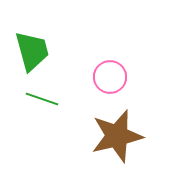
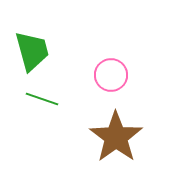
pink circle: moved 1 px right, 2 px up
brown star: moved 1 px left, 1 px down; rotated 22 degrees counterclockwise
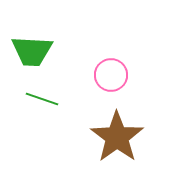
green trapezoid: rotated 108 degrees clockwise
brown star: moved 1 px right
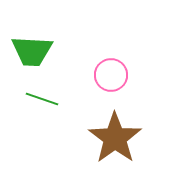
brown star: moved 2 px left, 1 px down
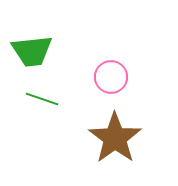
green trapezoid: rotated 9 degrees counterclockwise
pink circle: moved 2 px down
